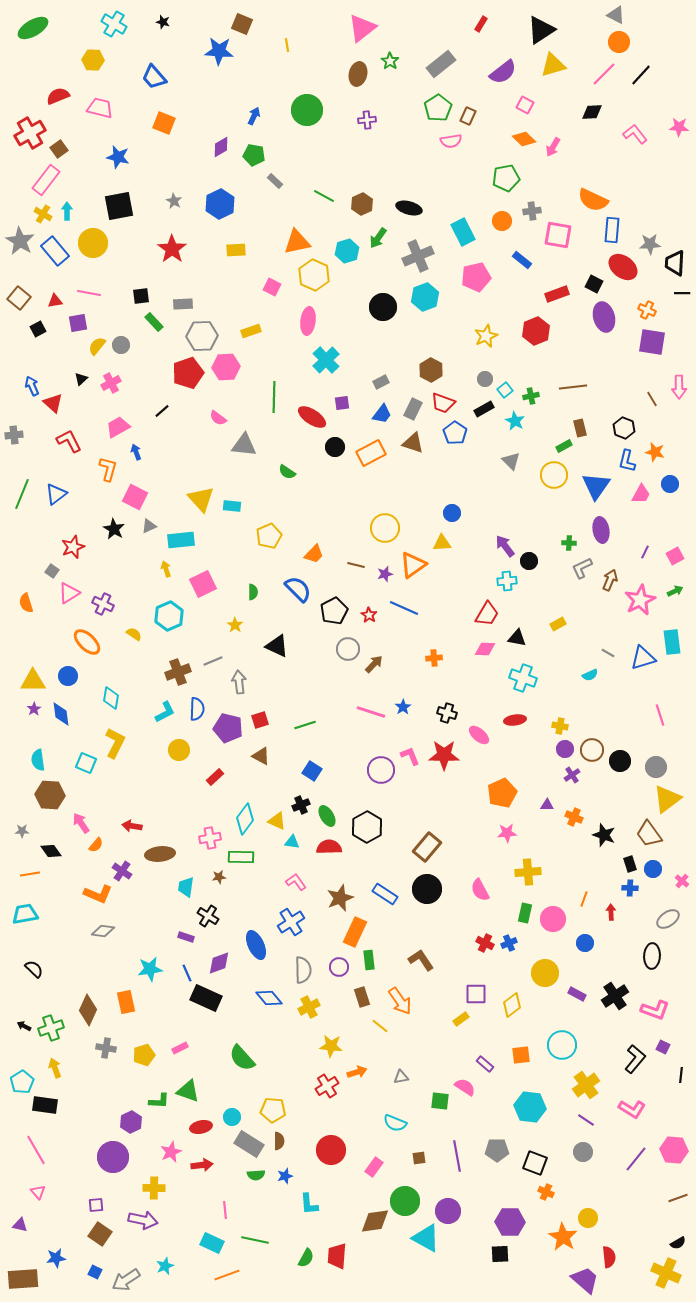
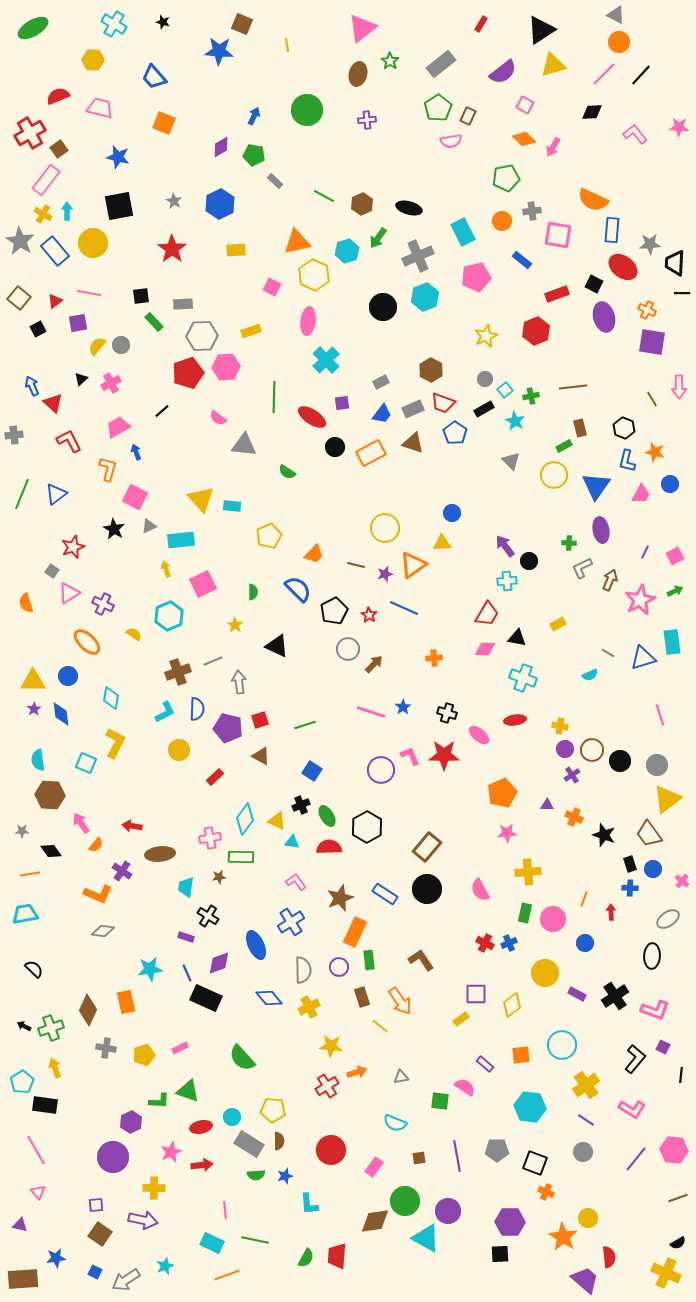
red triangle at (55, 301): rotated 28 degrees counterclockwise
gray rectangle at (413, 409): rotated 40 degrees clockwise
gray circle at (656, 767): moved 1 px right, 2 px up
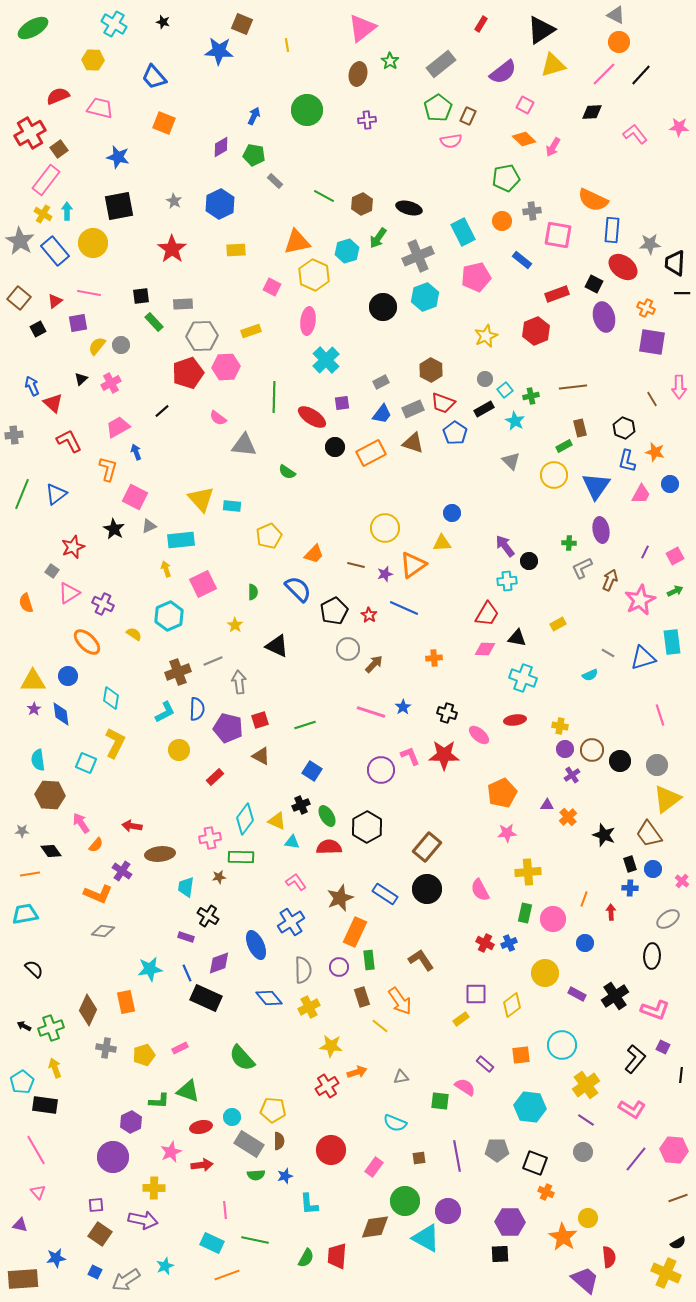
orange cross at (647, 310): moved 1 px left, 2 px up
orange cross at (574, 817): moved 6 px left; rotated 24 degrees clockwise
brown diamond at (375, 1221): moved 6 px down
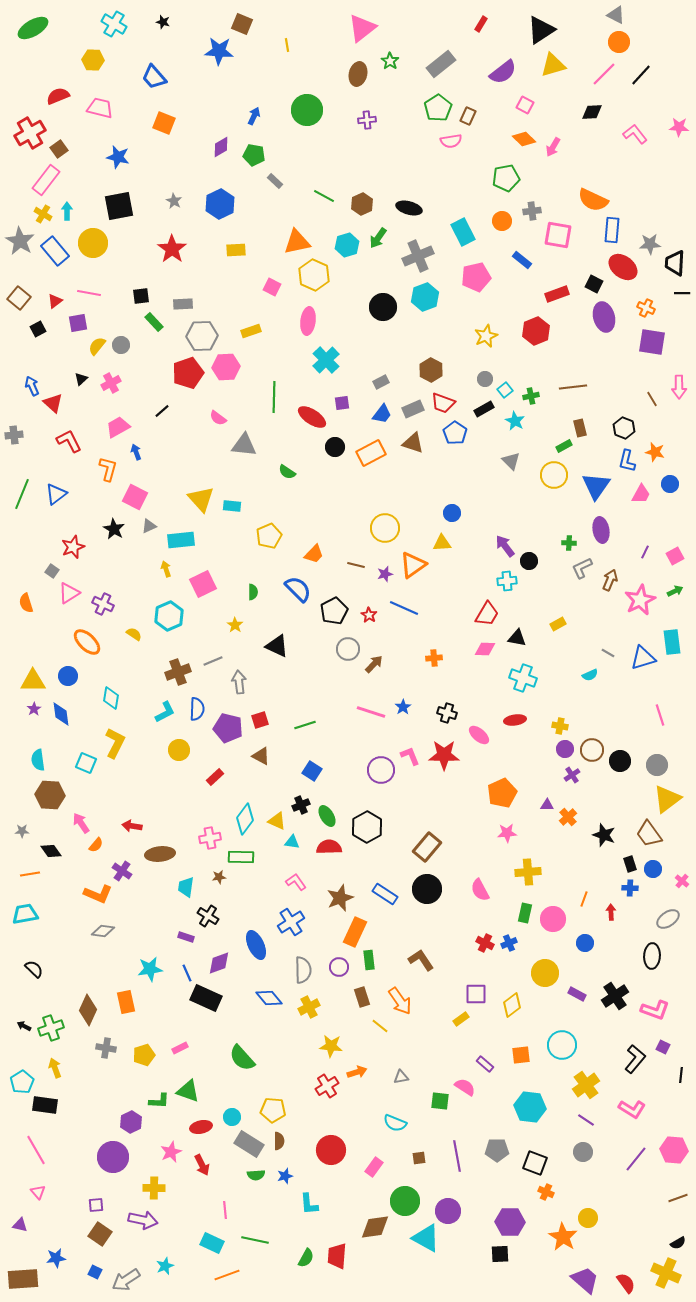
cyan hexagon at (347, 251): moved 6 px up
red arrow at (202, 1165): rotated 70 degrees clockwise
red semicircle at (609, 1257): moved 17 px right, 26 px down; rotated 30 degrees counterclockwise
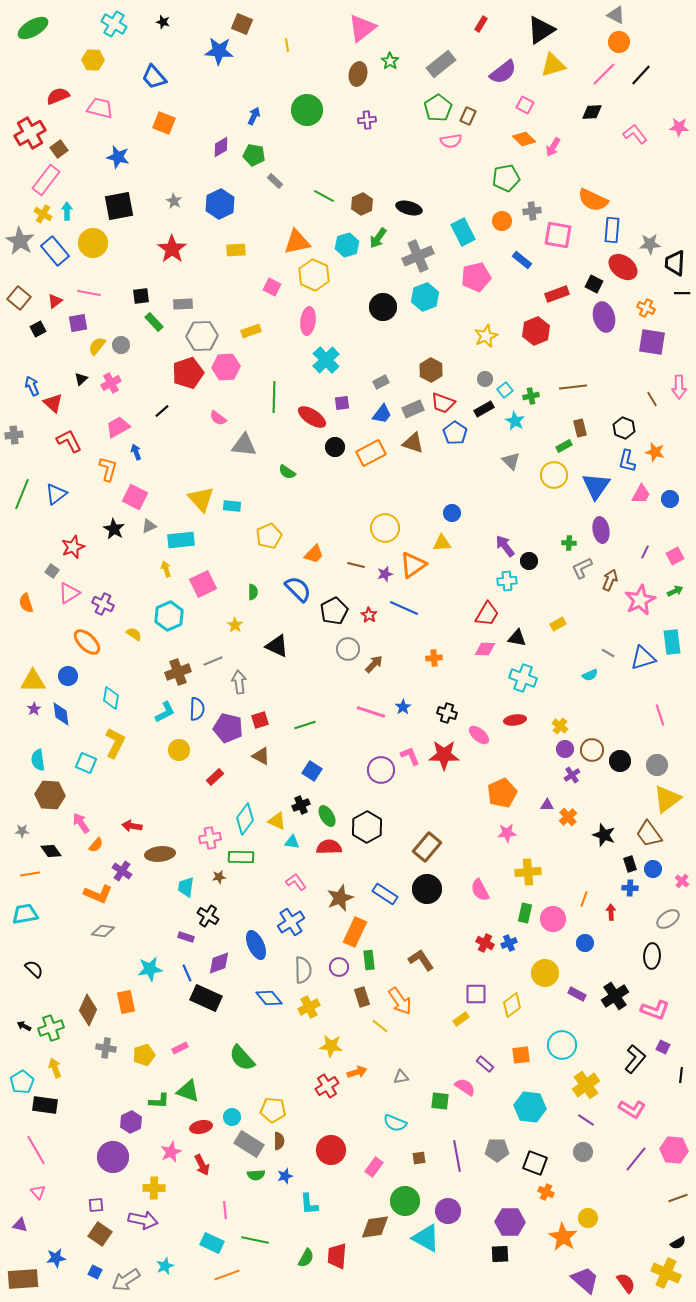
blue circle at (670, 484): moved 15 px down
yellow cross at (560, 726): rotated 28 degrees clockwise
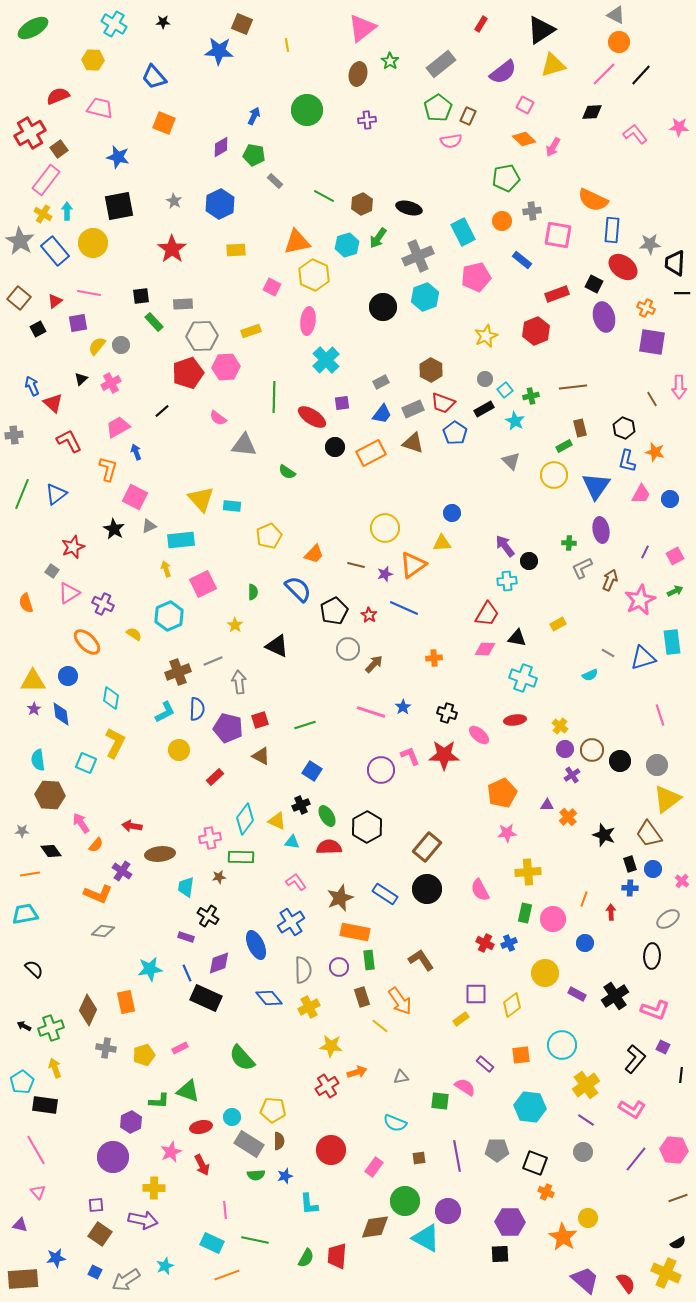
black star at (163, 22): rotated 16 degrees counterclockwise
orange rectangle at (355, 932): rotated 76 degrees clockwise
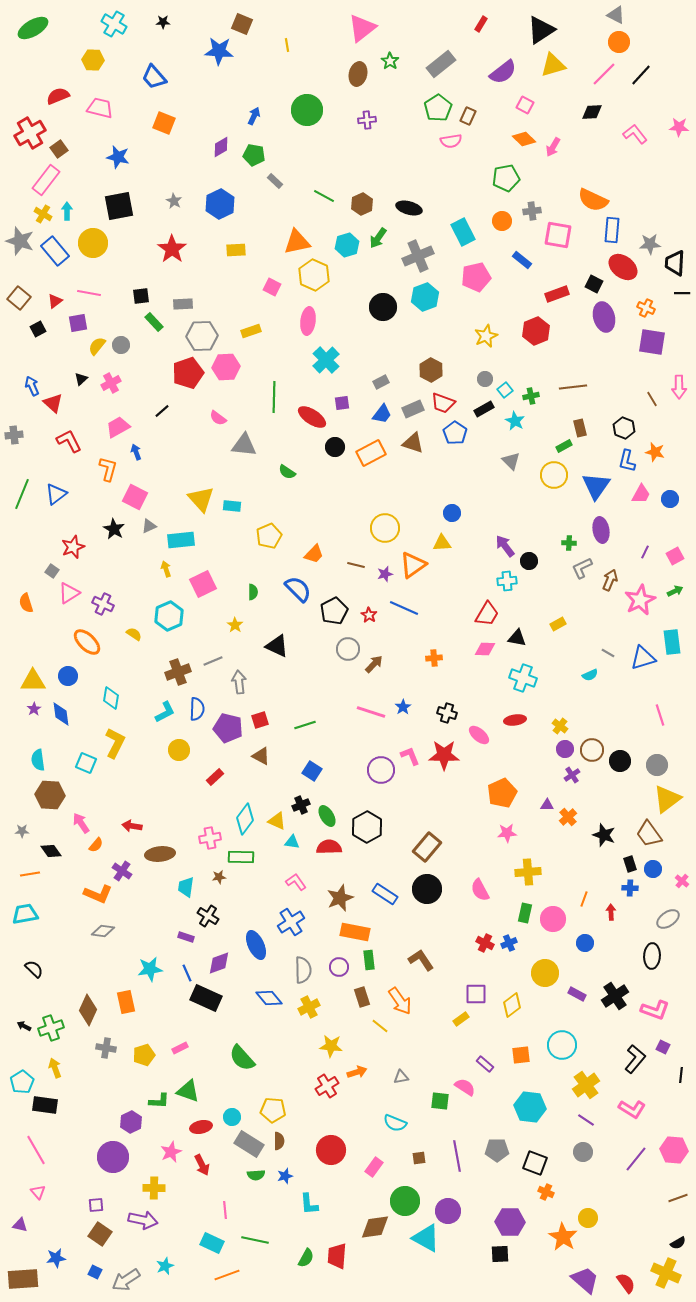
gray star at (20, 241): rotated 12 degrees counterclockwise
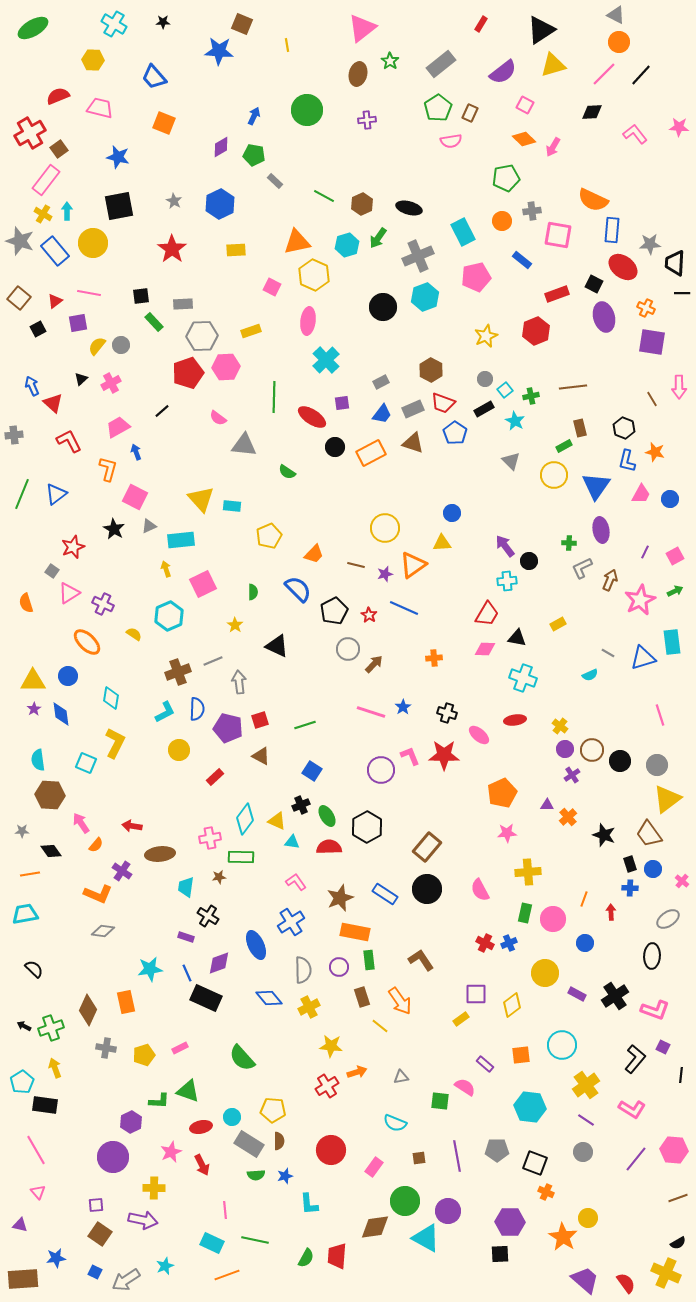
brown rectangle at (468, 116): moved 2 px right, 3 px up
